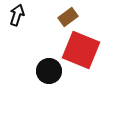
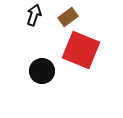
black arrow: moved 17 px right
black circle: moved 7 px left
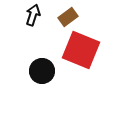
black arrow: moved 1 px left
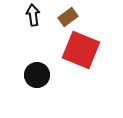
black arrow: rotated 25 degrees counterclockwise
black circle: moved 5 px left, 4 px down
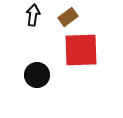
black arrow: rotated 15 degrees clockwise
red square: rotated 24 degrees counterclockwise
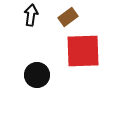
black arrow: moved 2 px left
red square: moved 2 px right, 1 px down
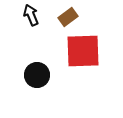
black arrow: rotated 30 degrees counterclockwise
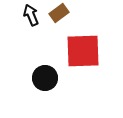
brown rectangle: moved 9 px left, 4 px up
black circle: moved 8 px right, 3 px down
